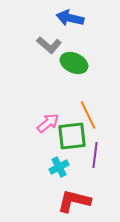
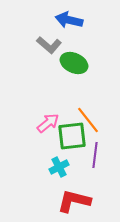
blue arrow: moved 1 px left, 2 px down
orange line: moved 5 px down; rotated 12 degrees counterclockwise
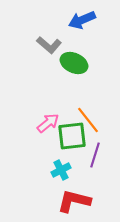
blue arrow: moved 13 px right; rotated 36 degrees counterclockwise
purple line: rotated 10 degrees clockwise
cyan cross: moved 2 px right, 3 px down
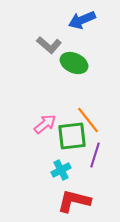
pink arrow: moved 3 px left, 1 px down
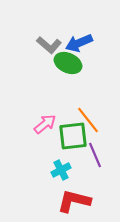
blue arrow: moved 3 px left, 23 px down
green ellipse: moved 6 px left
green square: moved 1 px right
purple line: rotated 40 degrees counterclockwise
